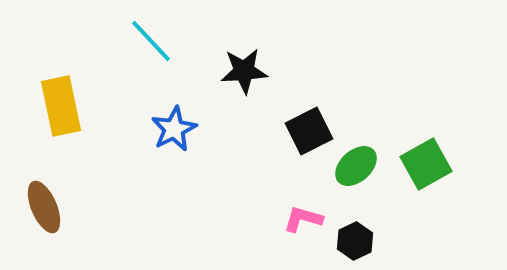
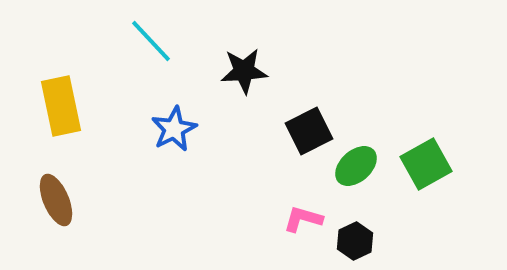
brown ellipse: moved 12 px right, 7 px up
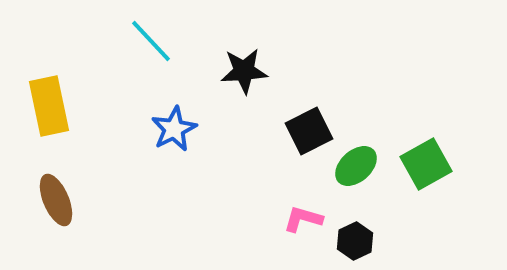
yellow rectangle: moved 12 px left
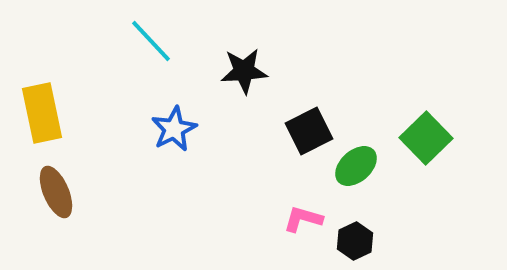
yellow rectangle: moved 7 px left, 7 px down
green square: moved 26 px up; rotated 15 degrees counterclockwise
brown ellipse: moved 8 px up
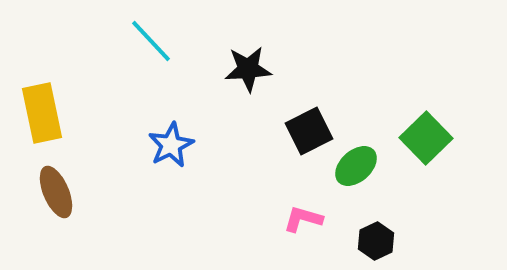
black star: moved 4 px right, 2 px up
blue star: moved 3 px left, 16 px down
black hexagon: moved 21 px right
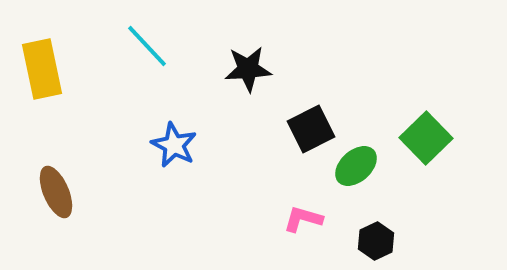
cyan line: moved 4 px left, 5 px down
yellow rectangle: moved 44 px up
black square: moved 2 px right, 2 px up
blue star: moved 3 px right; rotated 18 degrees counterclockwise
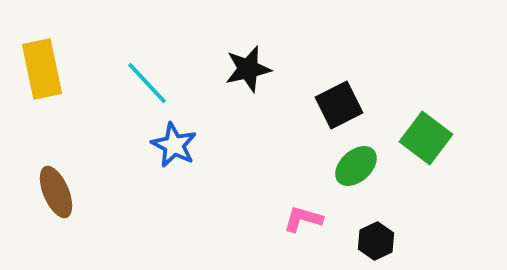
cyan line: moved 37 px down
black star: rotated 9 degrees counterclockwise
black square: moved 28 px right, 24 px up
green square: rotated 9 degrees counterclockwise
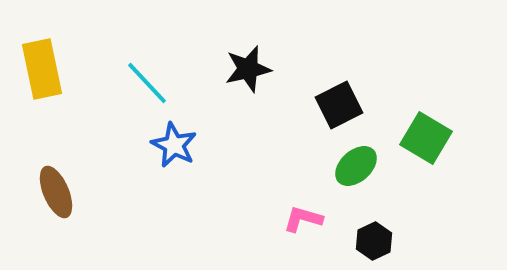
green square: rotated 6 degrees counterclockwise
black hexagon: moved 2 px left
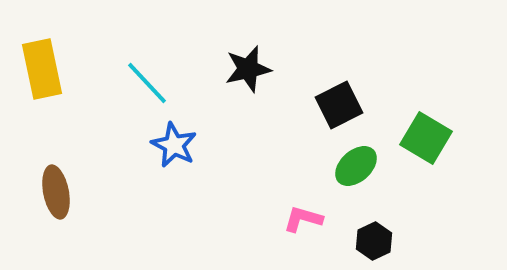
brown ellipse: rotated 12 degrees clockwise
